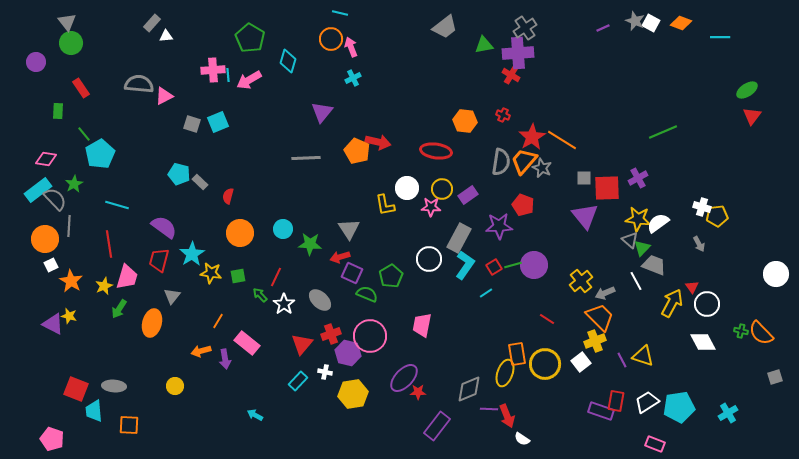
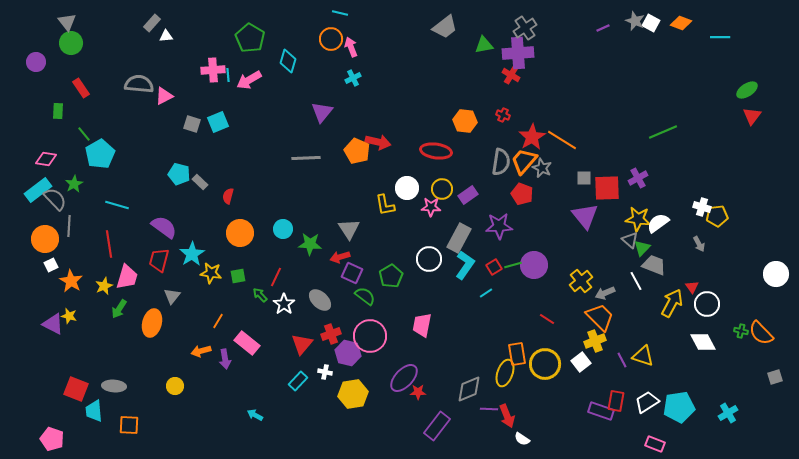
red pentagon at (523, 205): moved 1 px left, 11 px up
green semicircle at (367, 294): moved 2 px left, 2 px down; rotated 15 degrees clockwise
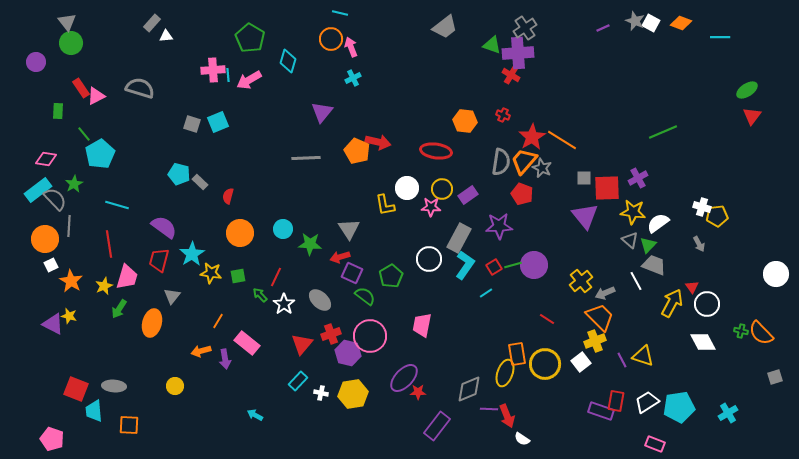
green triangle at (484, 45): moved 8 px right; rotated 30 degrees clockwise
gray semicircle at (139, 84): moved 1 px right, 4 px down; rotated 12 degrees clockwise
pink triangle at (164, 96): moved 68 px left
yellow star at (638, 219): moved 5 px left, 7 px up
green triangle at (642, 248): moved 6 px right, 3 px up
white cross at (325, 372): moved 4 px left, 21 px down
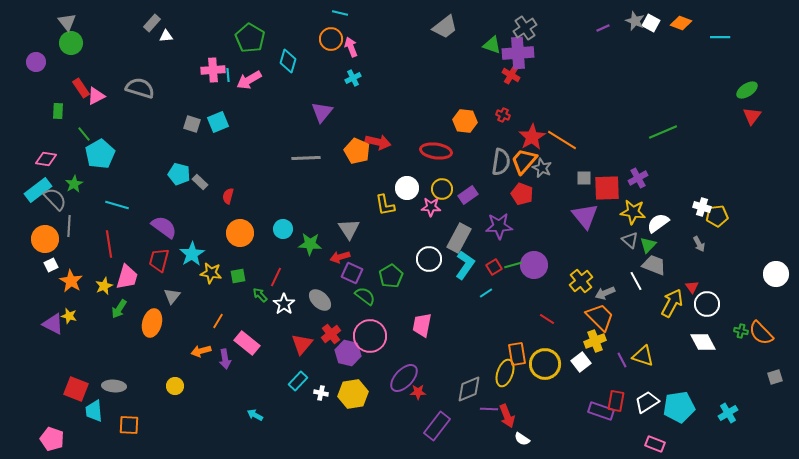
red cross at (331, 334): rotated 18 degrees counterclockwise
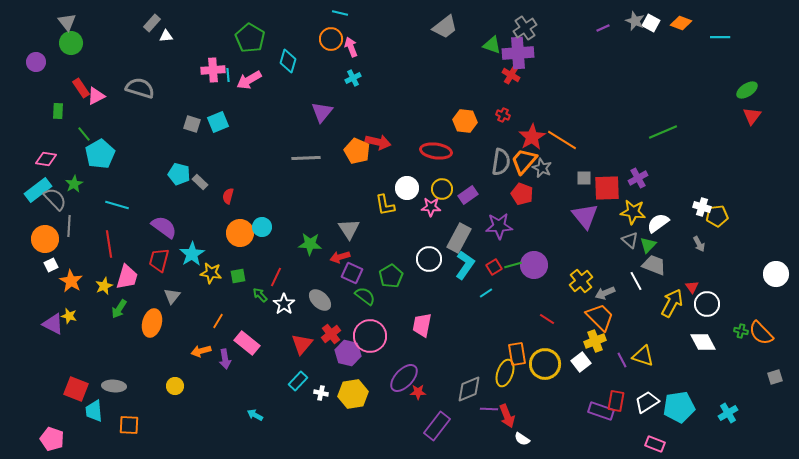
cyan circle at (283, 229): moved 21 px left, 2 px up
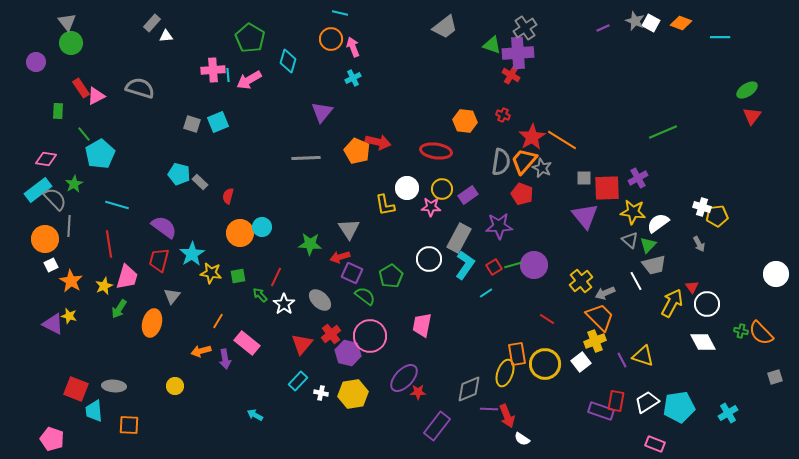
pink arrow at (351, 47): moved 2 px right
gray trapezoid at (654, 265): rotated 145 degrees clockwise
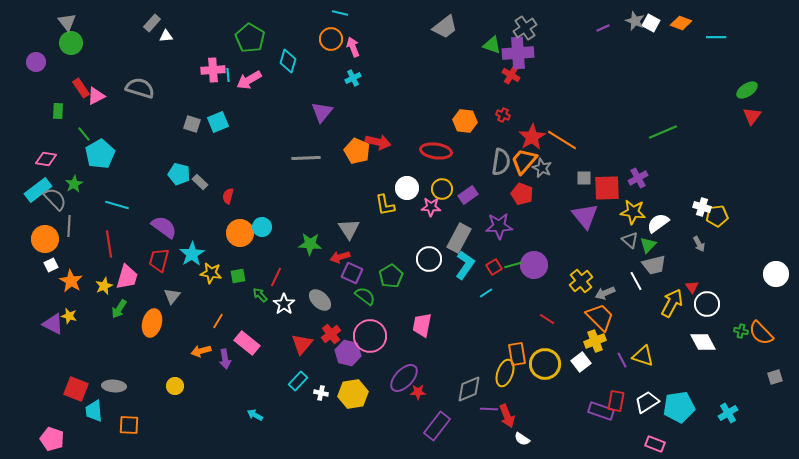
cyan line at (720, 37): moved 4 px left
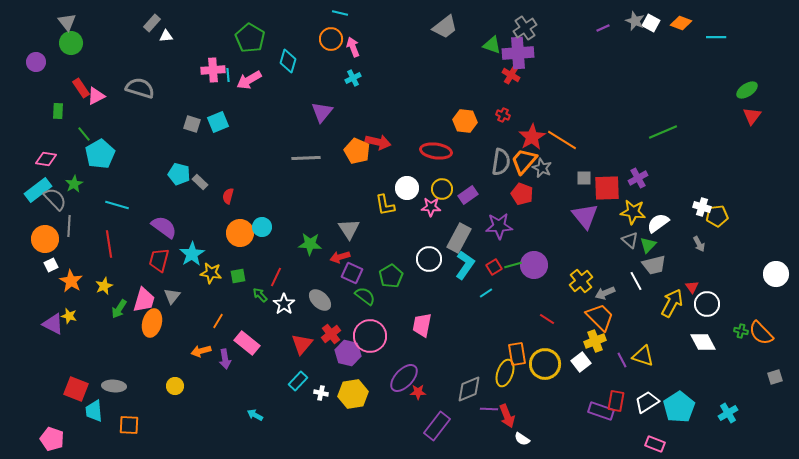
pink trapezoid at (127, 277): moved 17 px right, 23 px down
cyan pentagon at (679, 407): rotated 24 degrees counterclockwise
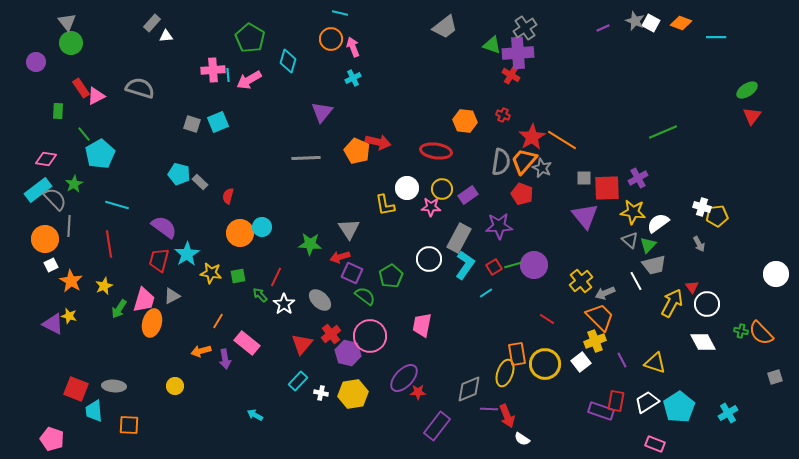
cyan star at (192, 254): moved 5 px left
gray triangle at (172, 296): rotated 24 degrees clockwise
yellow triangle at (643, 356): moved 12 px right, 7 px down
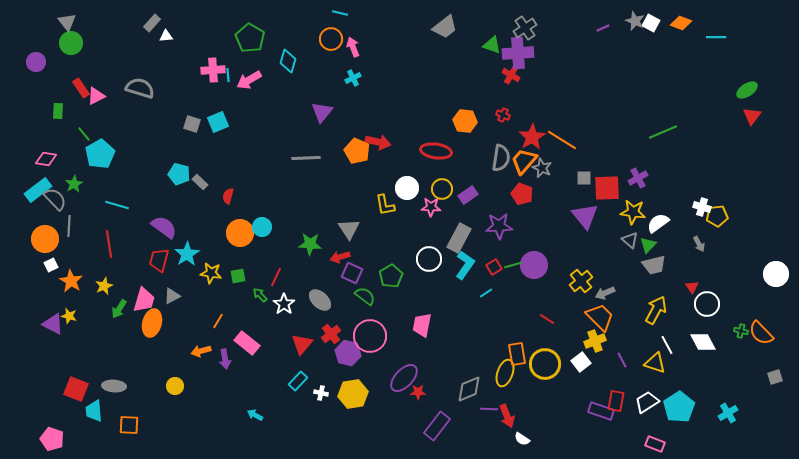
gray semicircle at (501, 162): moved 4 px up
white line at (636, 281): moved 31 px right, 64 px down
yellow arrow at (672, 303): moved 16 px left, 7 px down
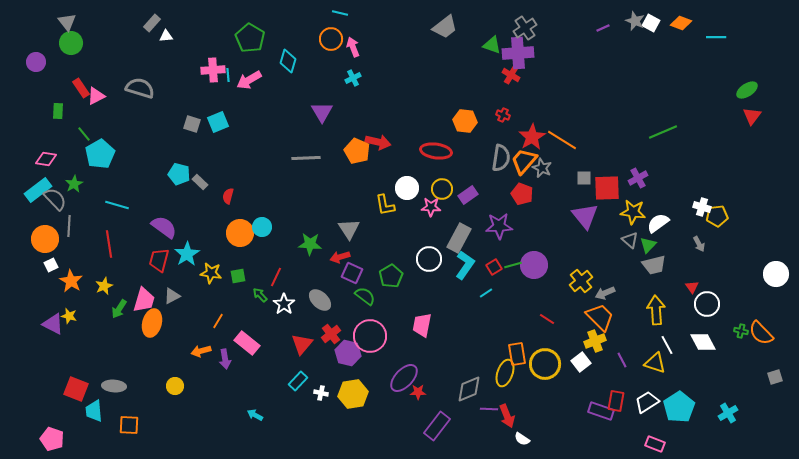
purple triangle at (322, 112): rotated 10 degrees counterclockwise
yellow arrow at (656, 310): rotated 32 degrees counterclockwise
